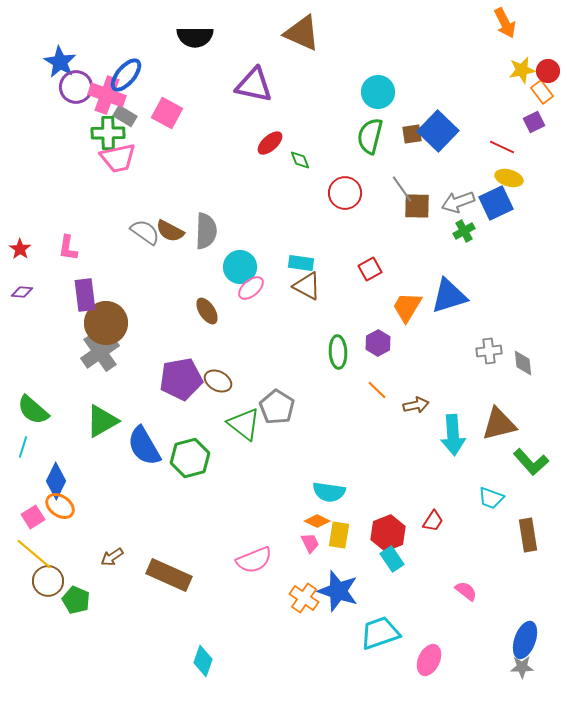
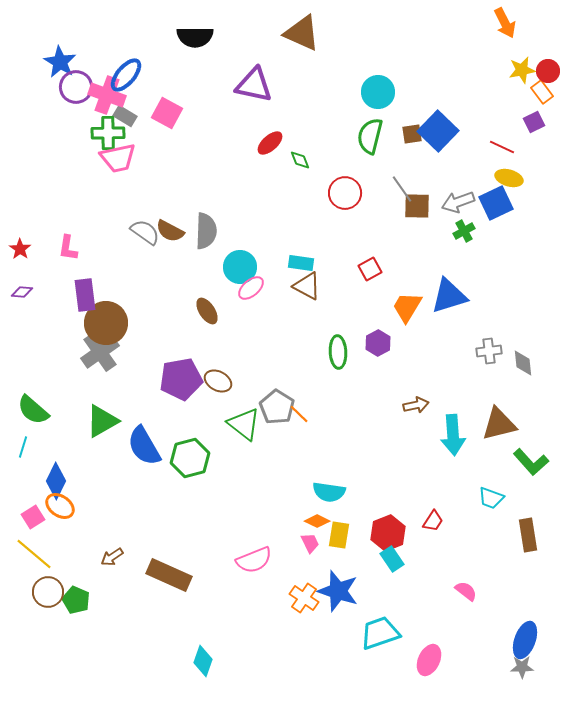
orange line at (377, 390): moved 78 px left, 24 px down
brown circle at (48, 581): moved 11 px down
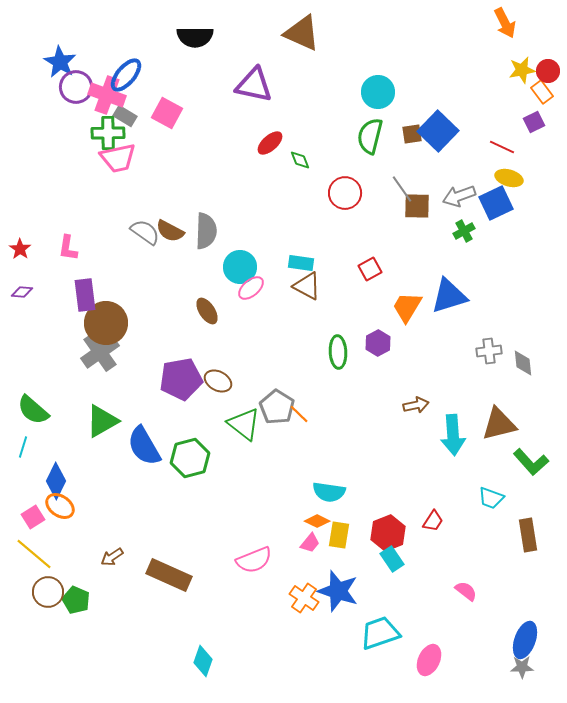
gray arrow at (458, 202): moved 1 px right, 6 px up
pink trapezoid at (310, 543): rotated 65 degrees clockwise
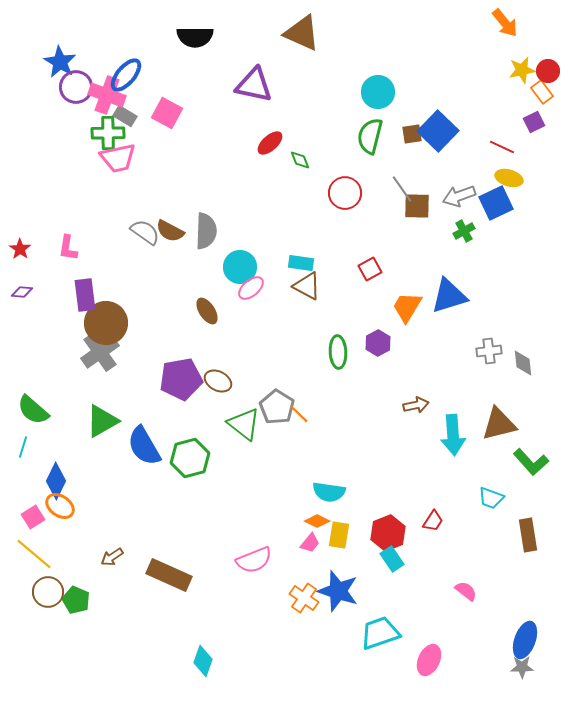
orange arrow at (505, 23): rotated 12 degrees counterclockwise
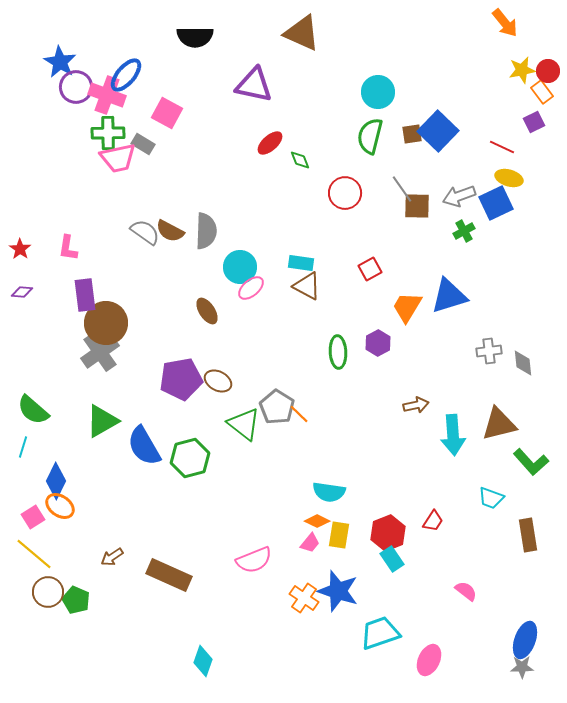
gray rectangle at (125, 116): moved 18 px right, 28 px down
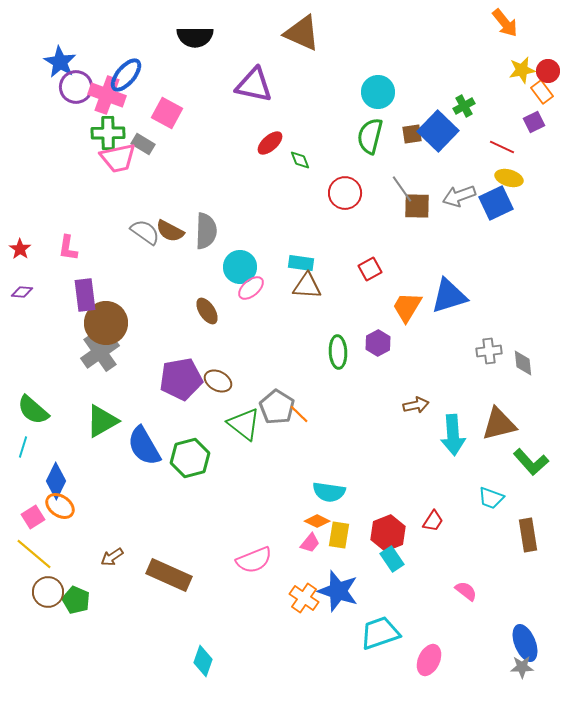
green cross at (464, 231): moved 125 px up
brown triangle at (307, 286): rotated 24 degrees counterclockwise
blue ellipse at (525, 640): moved 3 px down; rotated 42 degrees counterclockwise
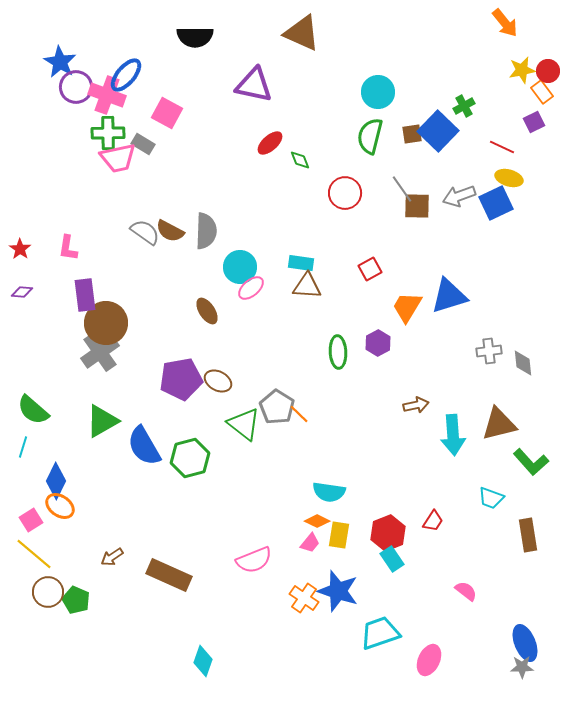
pink square at (33, 517): moved 2 px left, 3 px down
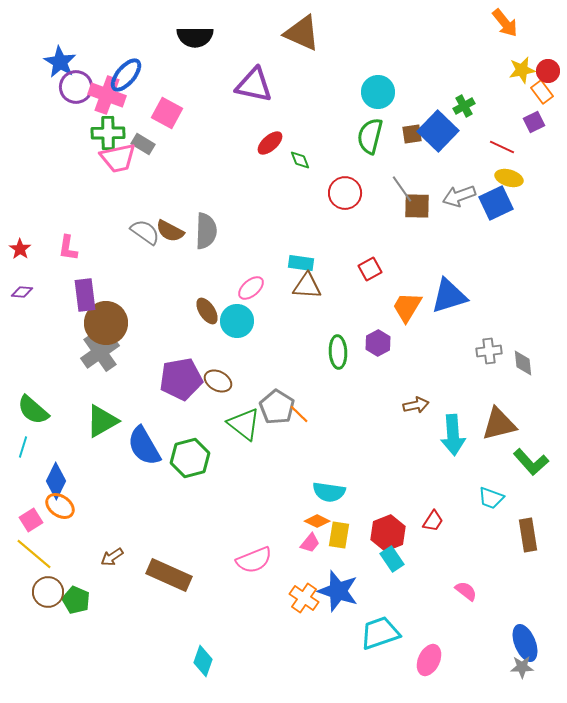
cyan circle at (240, 267): moved 3 px left, 54 px down
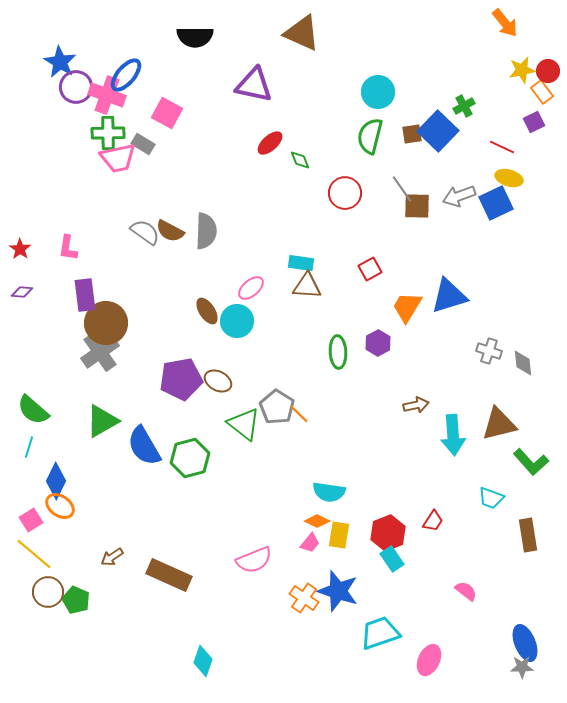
gray cross at (489, 351): rotated 25 degrees clockwise
cyan line at (23, 447): moved 6 px right
